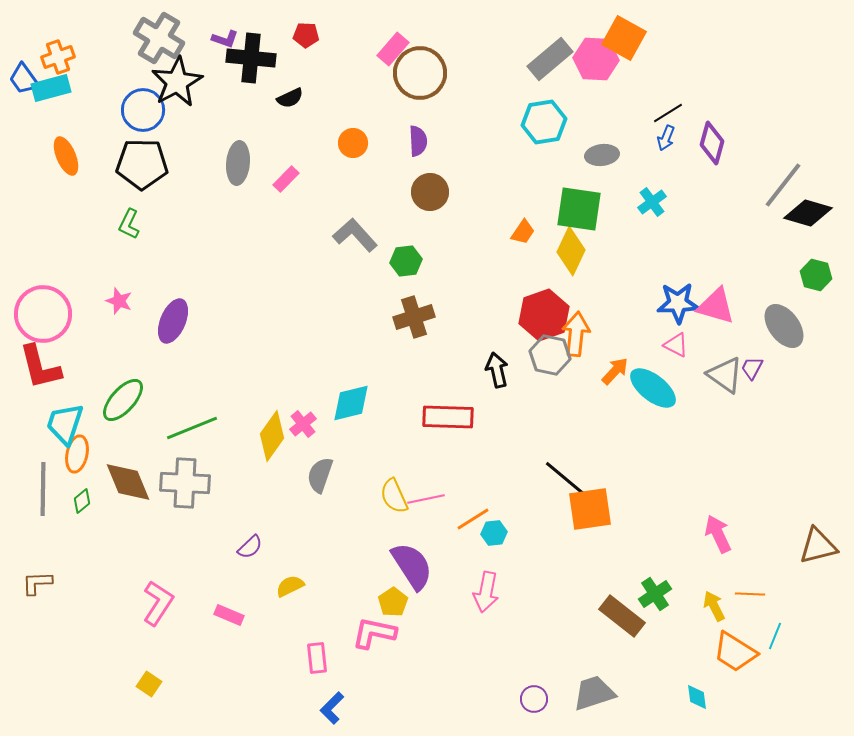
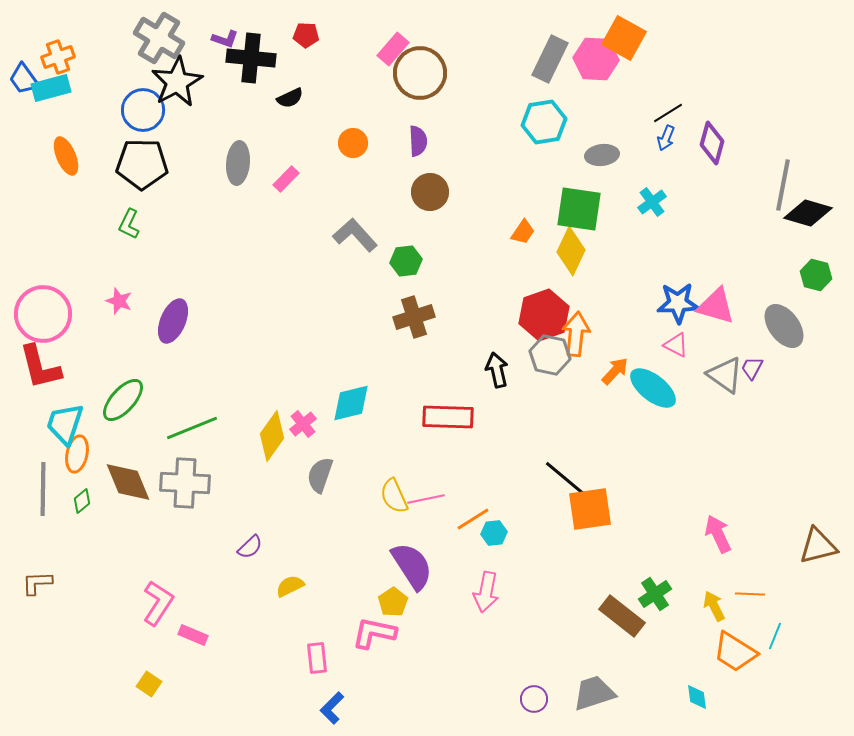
gray rectangle at (550, 59): rotated 24 degrees counterclockwise
gray line at (783, 185): rotated 27 degrees counterclockwise
pink rectangle at (229, 615): moved 36 px left, 20 px down
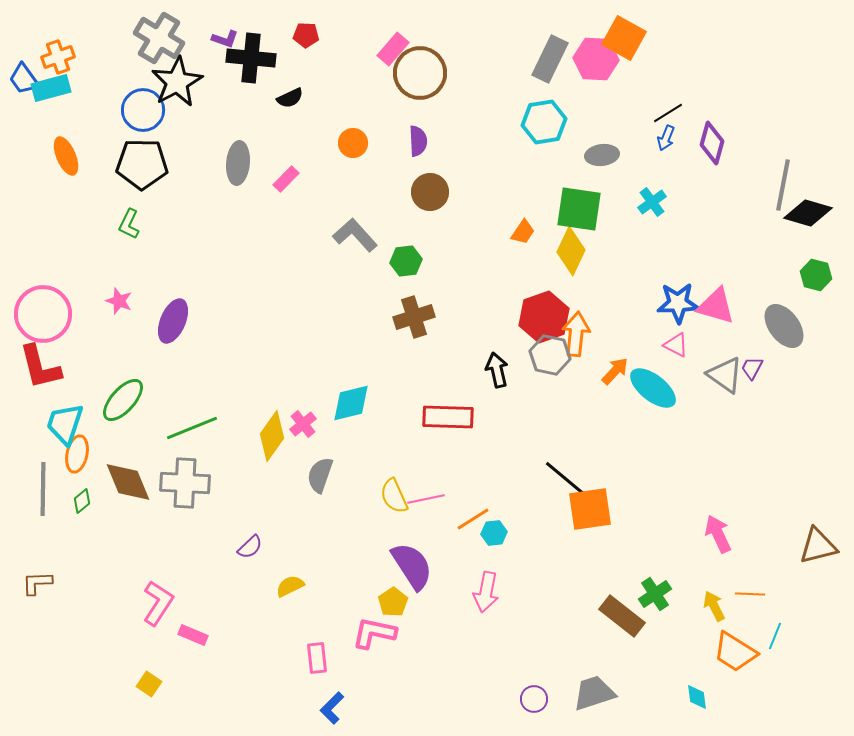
red hexagon at (544, 315): moved 2 px down
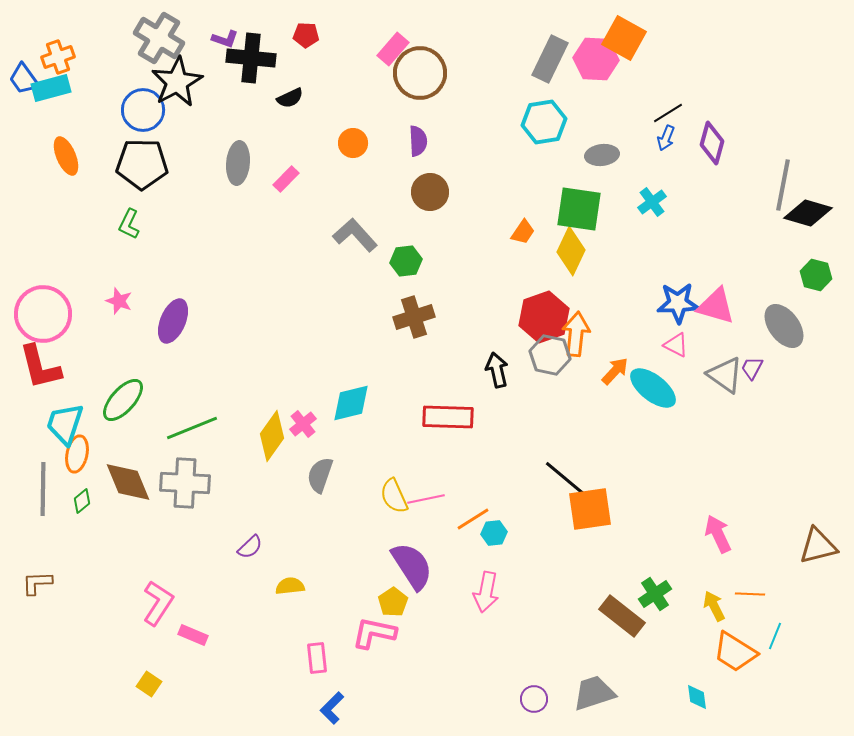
yellow semicircle at (290, 586): rotated 20 degrees clockwise
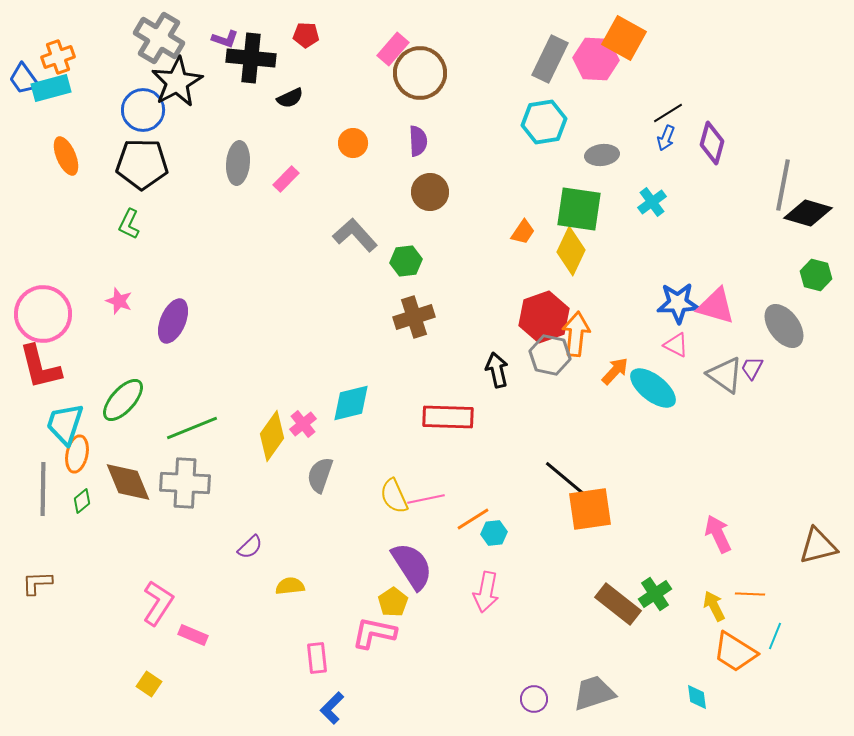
brown rectangle at (622, 616): moved 4 px left, 12 px up
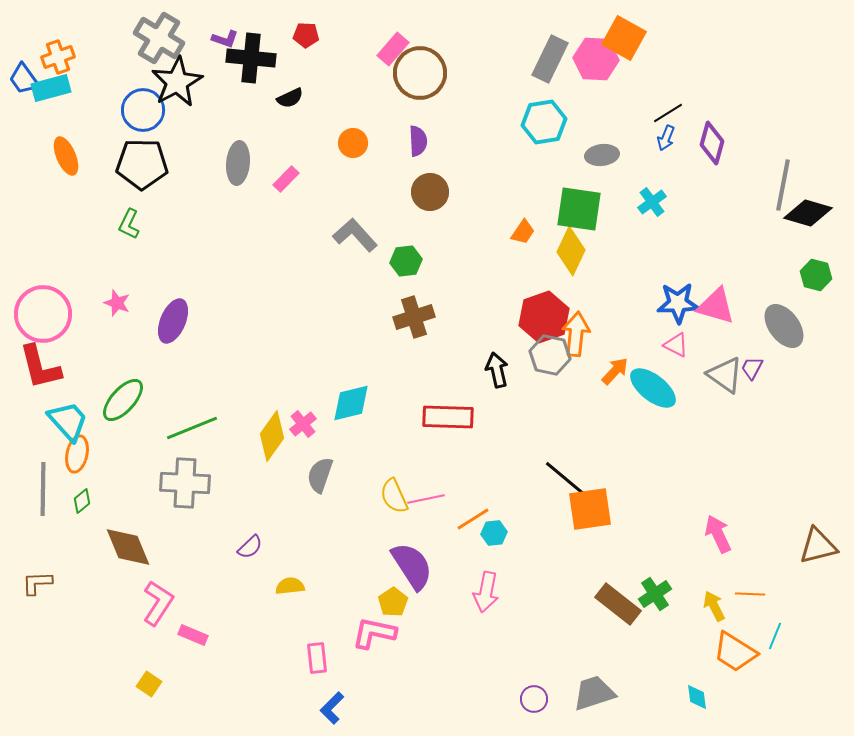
pink star at (119, 301): moved 2 px left, 2 px down
cyan trapezoid at (65, 424): moved 3 px right, 3 px up; rotated 120 degrees clockwise
brown diamond at (128, 482): moved 65 px down
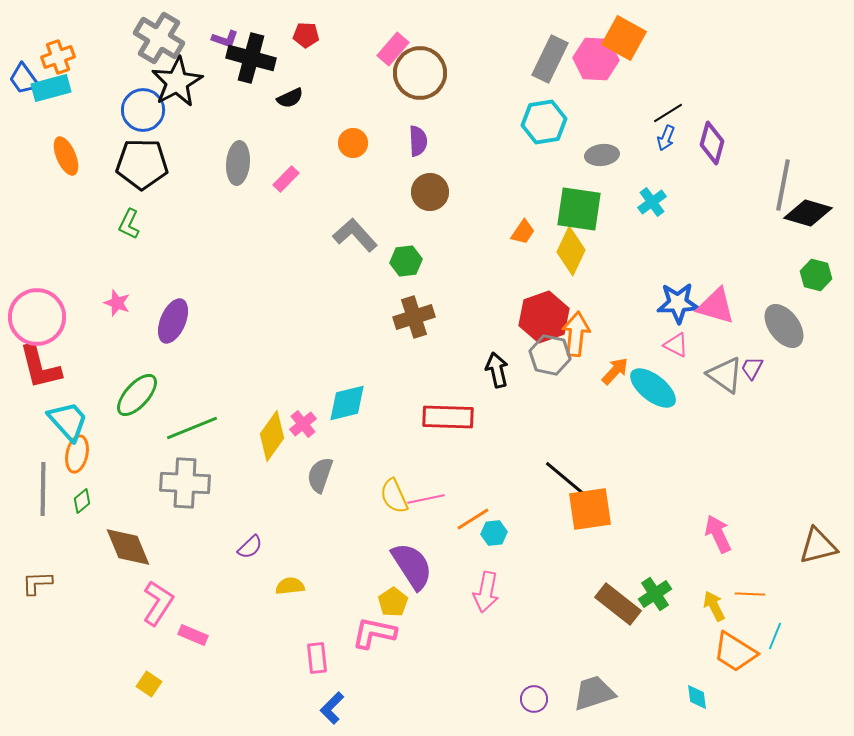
black cross at (251, 58): rotated 9 degrees clockwise
pink circle at (43, 314): moved 6 px left, 3 px down
green ellipse at (123, 400): moved 14 px right, 5 px up
cyan diamond at (351, 403): moved 4 px left
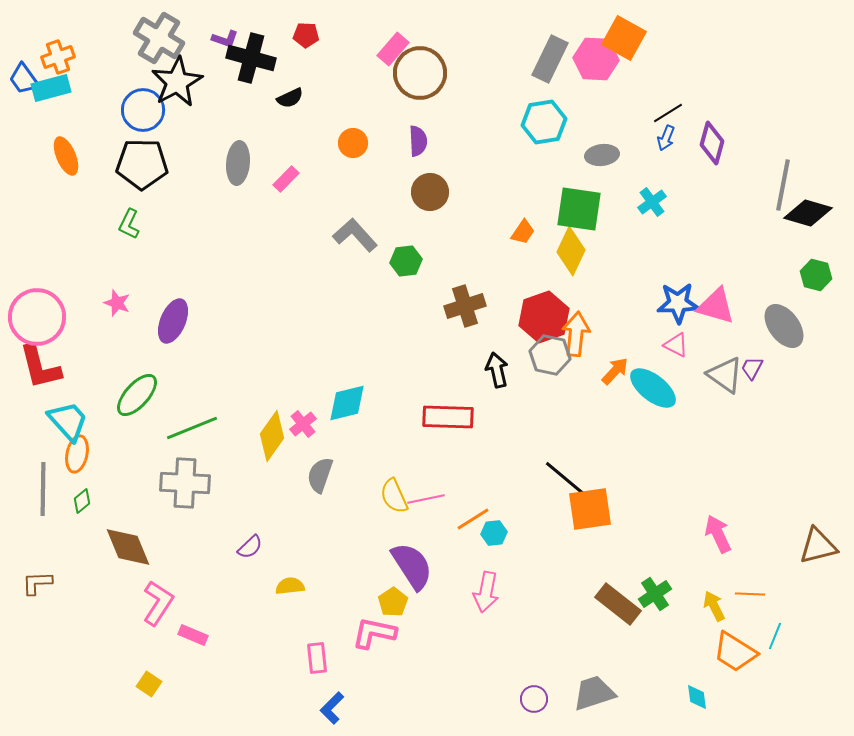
brown cross at (414, 317): moved 51 px right, 11 px up
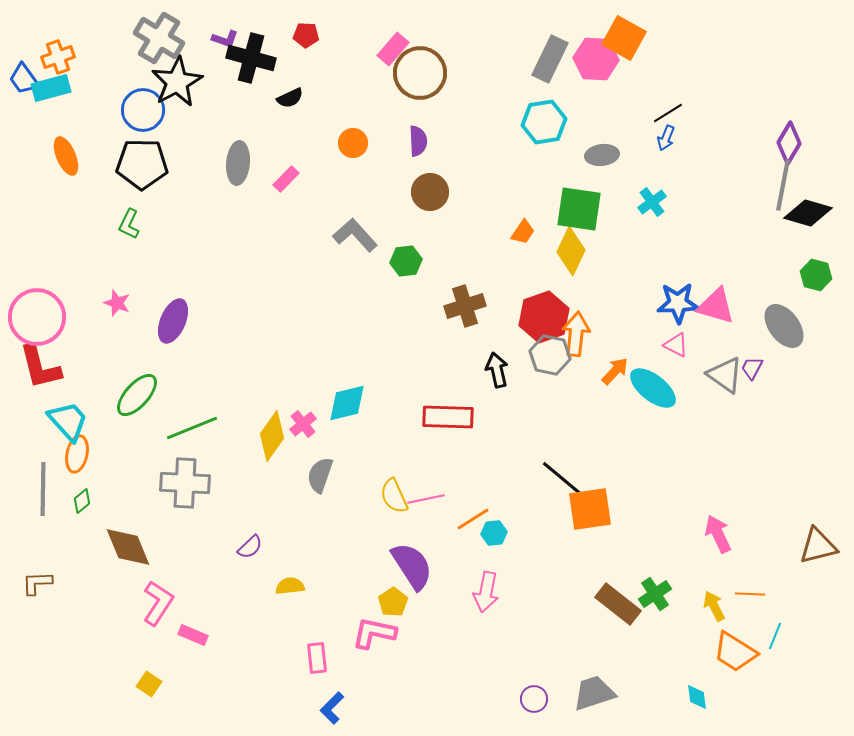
purple diamond at (712, 143): moved 77 px right; rotated 15 degrees clockwise
black line at (567, 480): moved 3 px left
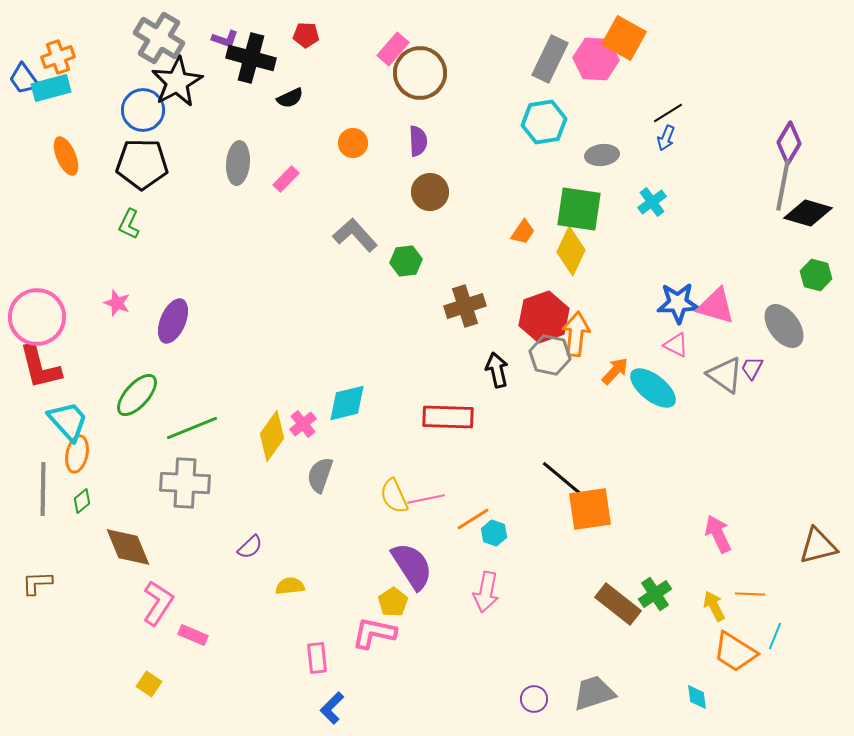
cyan hexagon at (494, 533): rotated 25 degrees clockwise
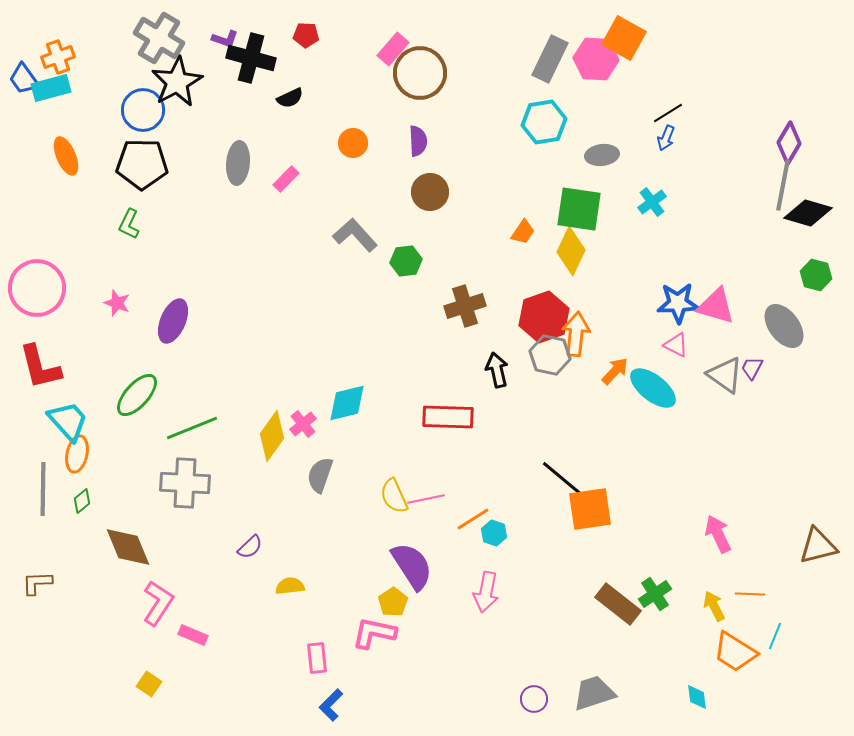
pink circle at (37, 317): moved 29 px up
blue L-shape at (332, 708): moved 1 px left, 3 px up
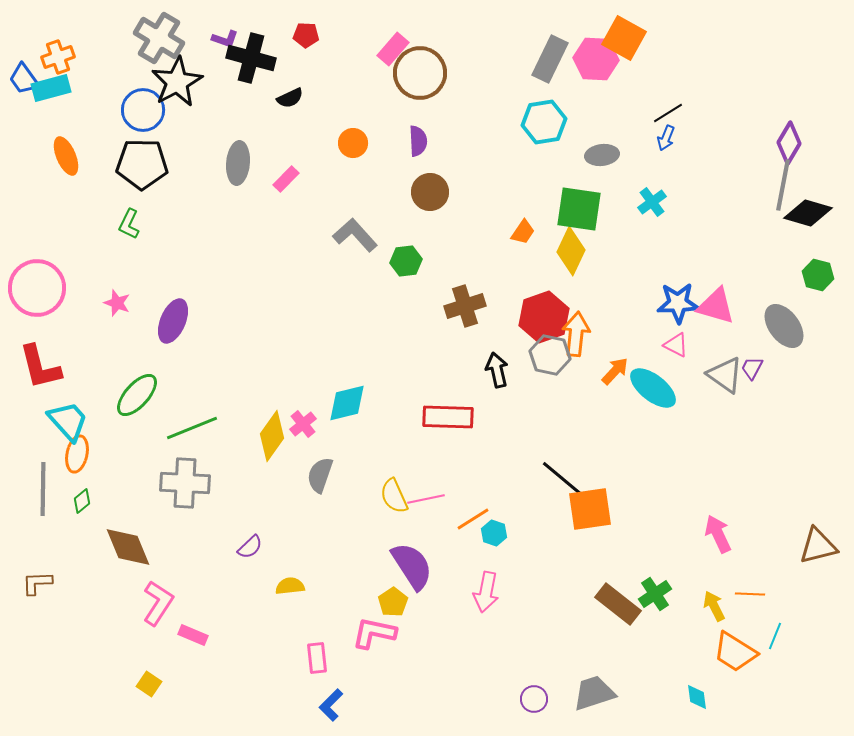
green hexagon at (816, 275): moved 2 px right
